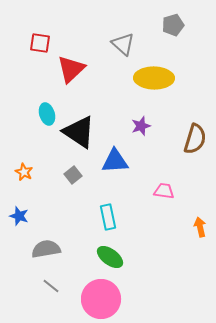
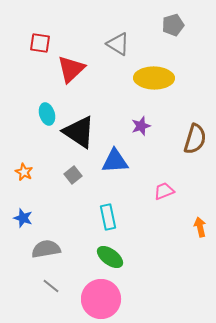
gray triangle: moved 5 px left; rotated 10 degrees counterclockwise
pink trapezoid: rotated 30 degrees counterclockwise
blue star: moved 4 px right, 2 px down
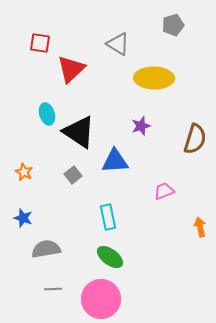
gray line: moved 2 px right, 3 px down; rotated 42 degrees counterclockwise
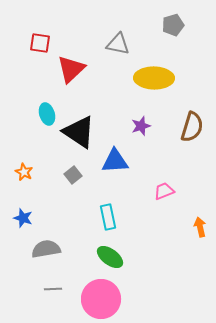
gray triangle: rotated 20 degrees counterclockwise
brown semicircle: moved 3 px left, 12 px up
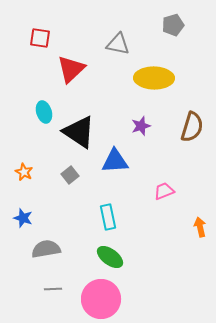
red square: moved 5 px up
cyan ellipse: moved 3 px left, 2 px up
gray square: moved 3 px left
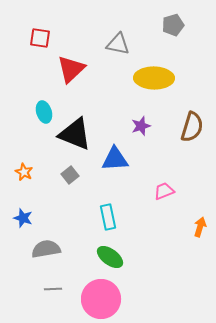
black triangle: moved 4 px left, 2 px down; rotated 12 degrees counterclockwise
blue triangle: moved 2 px up
orange arrow: rotated 30 degrees clockwise
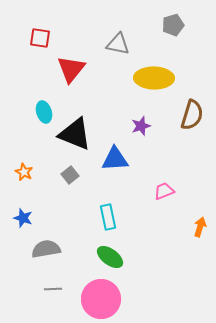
red triangle: rotated 8 degrees counterclockwise
brown semicircle: moved 12 px up
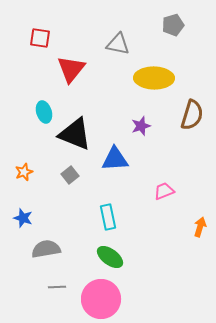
orange star: rotated 24 degrees clockwise
gray line: moved 4 px right, 2 px up
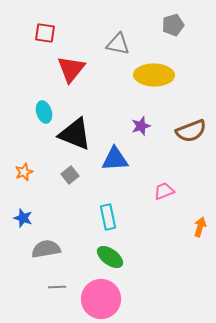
red square: moved 5 px right, 5 px up
yellow ellipse: moved 3 px up
brown semicircle: moved 1 px left, 16 px down; rotated 52 degrees clockwise
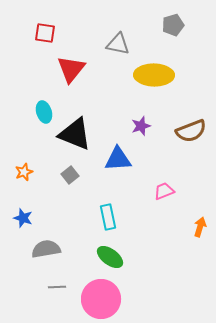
blue triangle: moved 3 px right
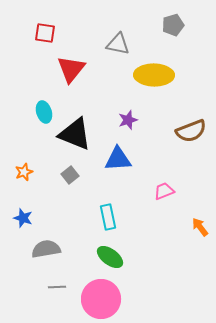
purple star: moved 13 px left, 6 px up
orange arrow: rotated 54 degrees counterclockwise
